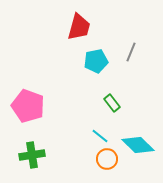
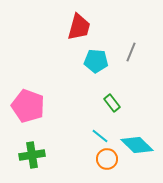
cyan pentagon: rotated 15 degrees clockwise
cyan diamond: moved 1 px left
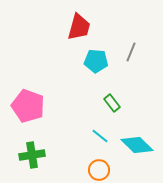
orange circle: moved 8 px left, 11 px down
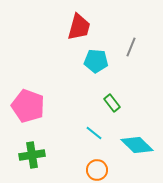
gray line: moved 5 px up
cyan line: moved 6 px left, 3 px up
orange circle: moved 2 px left
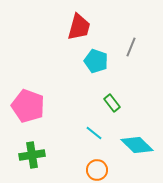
cyan pentagon: rotated 15 degrees clockwise
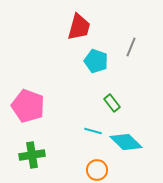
cyan line: moved 1 px left, 2 px up; rotated 24 degrees counterclockwise
cyan diamond: moved 11 px left, 3 px up
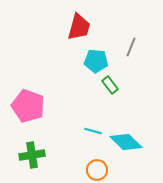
cyan pentagon: rotated 15 degrees counterclockwise
green rectangle: moved 2 px left, 18 px up
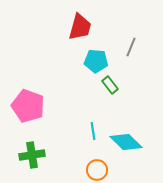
red trapezoid: moved 1 px right
cyan line: rotated 66 degrees clockwise
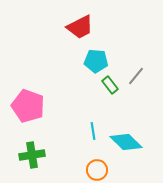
red trapezoid: rotated 48 degrees clockwise
gray line: moved 5 px right, 29 px down; rotated 18 degrees clockwise
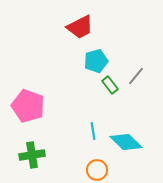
cyan pentagon: rotated 20 degrees counterclockwise
